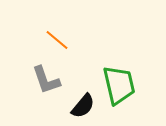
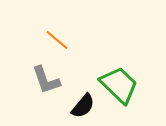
green trapezoid: rotated 33 degrees counterclockwise
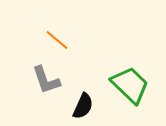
green trapezoid: moved 11 px right
black semicircle: rotated 16 degrees counterclockwise
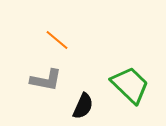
gray L-shape: rotated 60 degrees counterclockwise
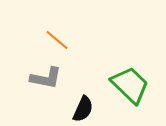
gray L-shape: moved 2 px up
black semicircle: moved 3 px down
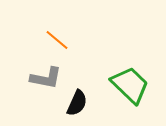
black semicircle: moved 6 px left, 6 px up
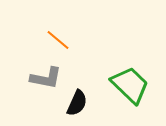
orange line: moved 1 px right
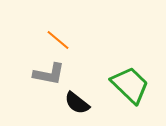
gray L-shape: moved 3 px right, 4 px up
black semicircle: rotated 104 degrees clockwise
